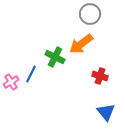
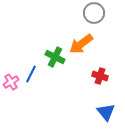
gray circle: moved 4 px right, 1 px up
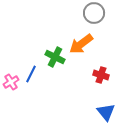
red cross: moved 1 px right, 1 px up
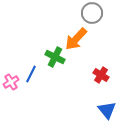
gray circle: moved 2 px left
orange arrow: moved 5 px left, 5 px up; rotated 10 degrees counterclockwise
red cross: rotated 14 degrees clockwise
blue triangle: moved 1 px right, 2 px up
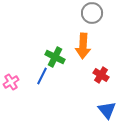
orange arrow: moved 7 px right, 7 px down; rotated 40 degrees counterclockwise
blue line: moved 11 px right, 2 px down
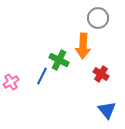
gray circle: moved 6 px right, 5 px down
green cross: moved 4 px right, 3 px down
red cross: moved 1 px up
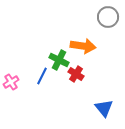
gray circle: moved 10 px right, 1 px up
orange arrow: rotated 85 degrees counterclockwise
red cross: moved 25 px left
blue triangle: moved 3 px left, 2 px up
